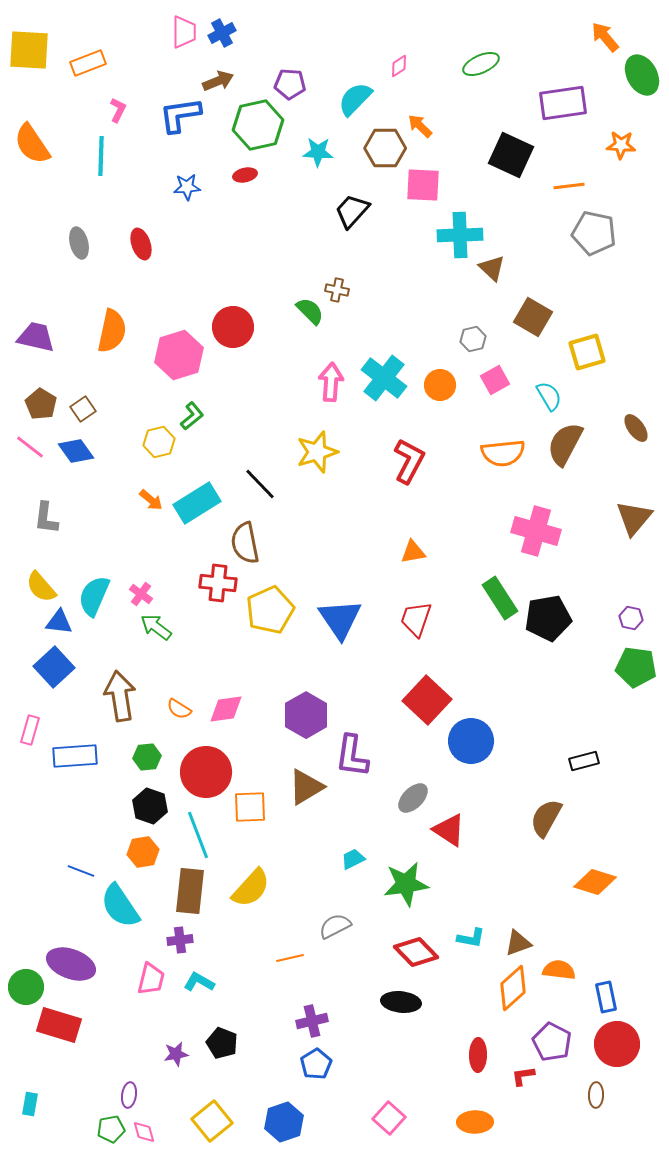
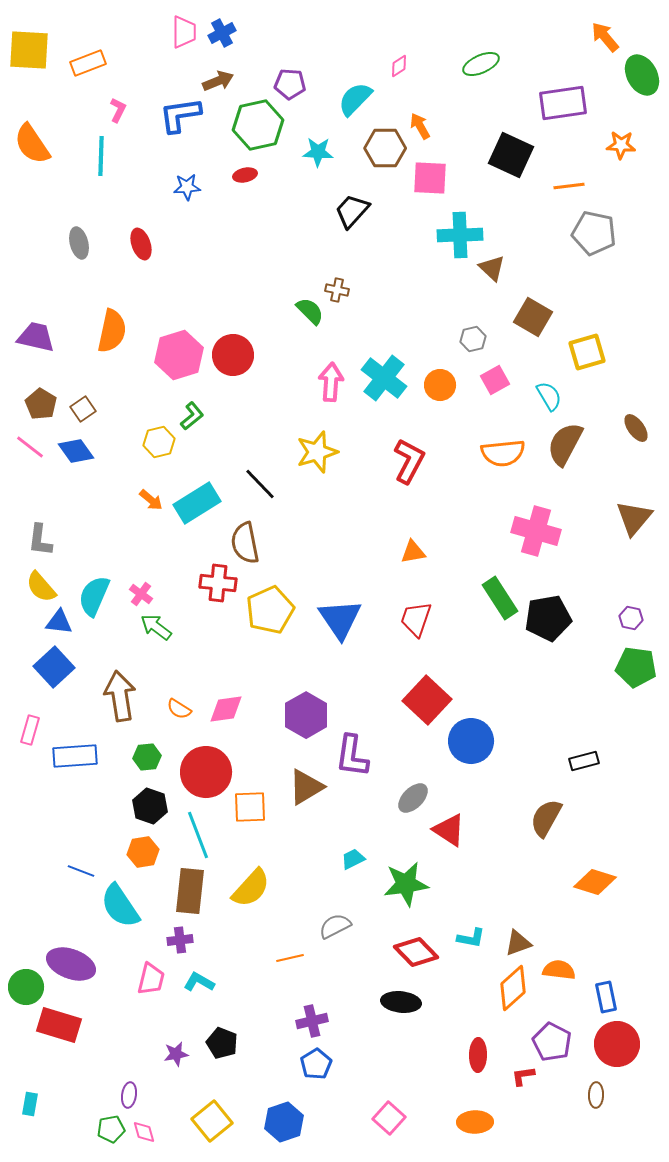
orange arrow at (420, 126): rotated 16 degrees clockwise
pink square at (423, 185): moved 7 px right, 7 px up
red circle at (233, 327): moved 28 px down
gray L-shape at (46, 518): moved 6 px left, 22 px down
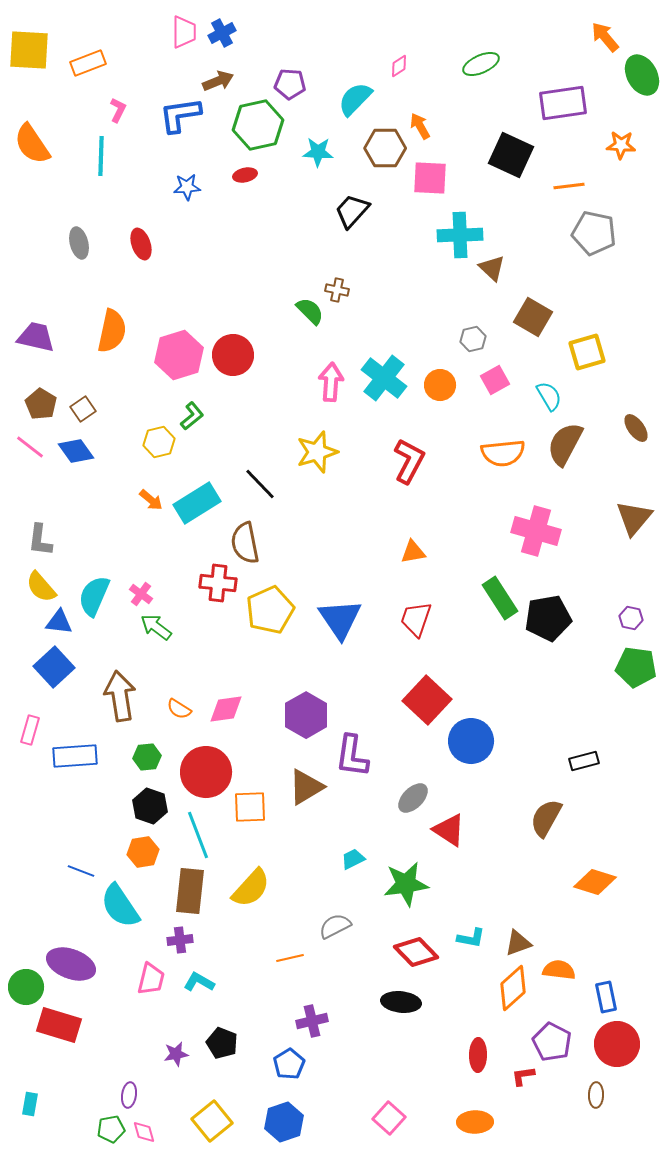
blue pentagon at (316, 1064): moved 27 px left
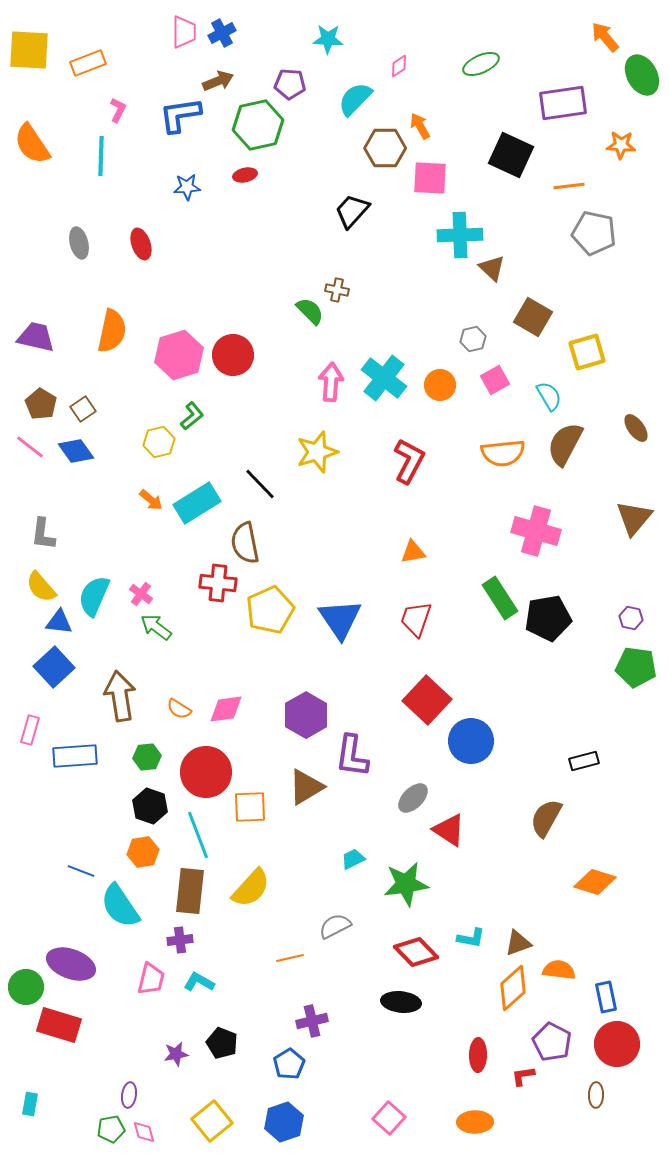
cyan star at (318, 152): moved 10 px right, 113 px up
gray L-shape at (40, 540): moved 3 px right, 6 px up
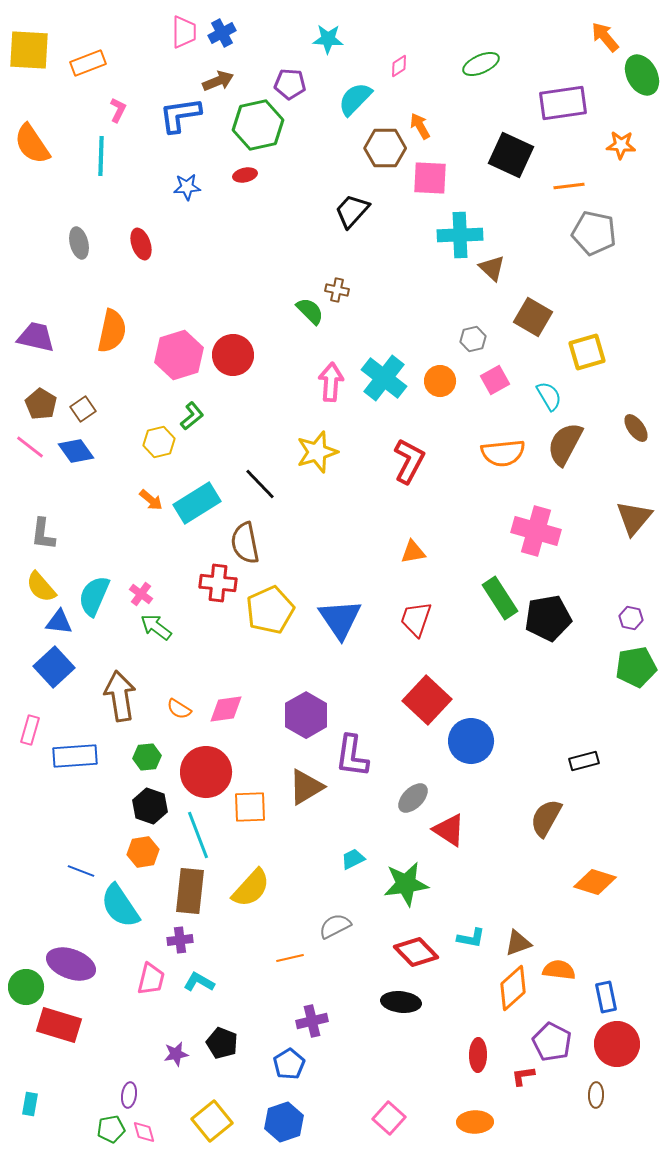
orange circle at (440, 385): moved 4 px up
green pentagon at (636, 667): rotated 18 degrees counterclockwise
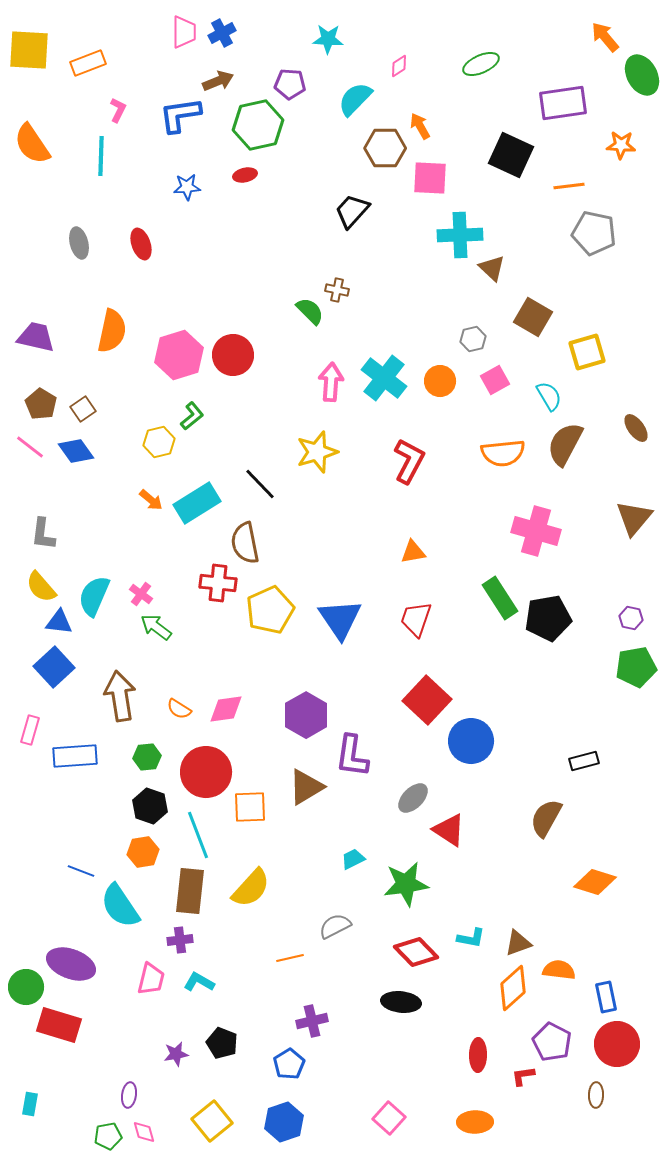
green pentagon at (111, 1129): moved 3 px left, 7 px down
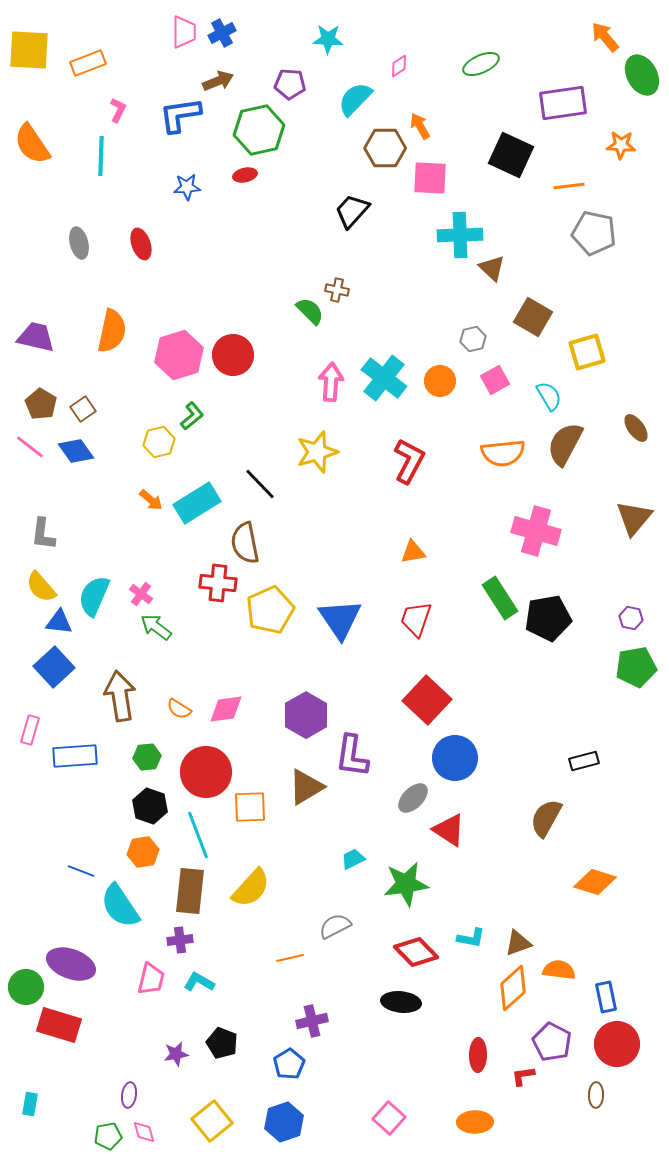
green hexagon at (258, 125): moved 1 px right, 5 px down
blue circle at (471, 741): moved 16 px left, 17 px down
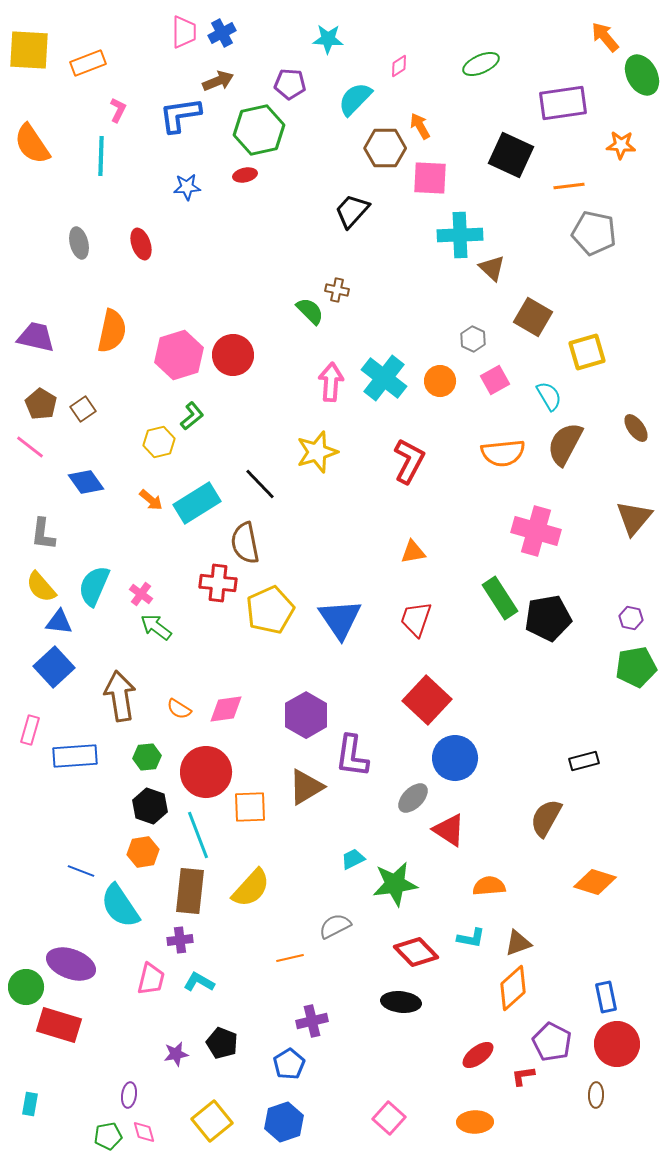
gray hexagon at (473, 339): rotated 20 degrees counterclockwise
blue diamond at (76, 451): moved 10 px right, 31 px down
cyan semicircle at (94, 596): moved 10 px up
green star at (406, 884): moved 11 px left
orange semicircle at (559, 970): moved 70 px left, 84 px up; rotated 12 degrees counterclockwise
red ellipse at (478, 1055): rotated 52 degrees clockwise
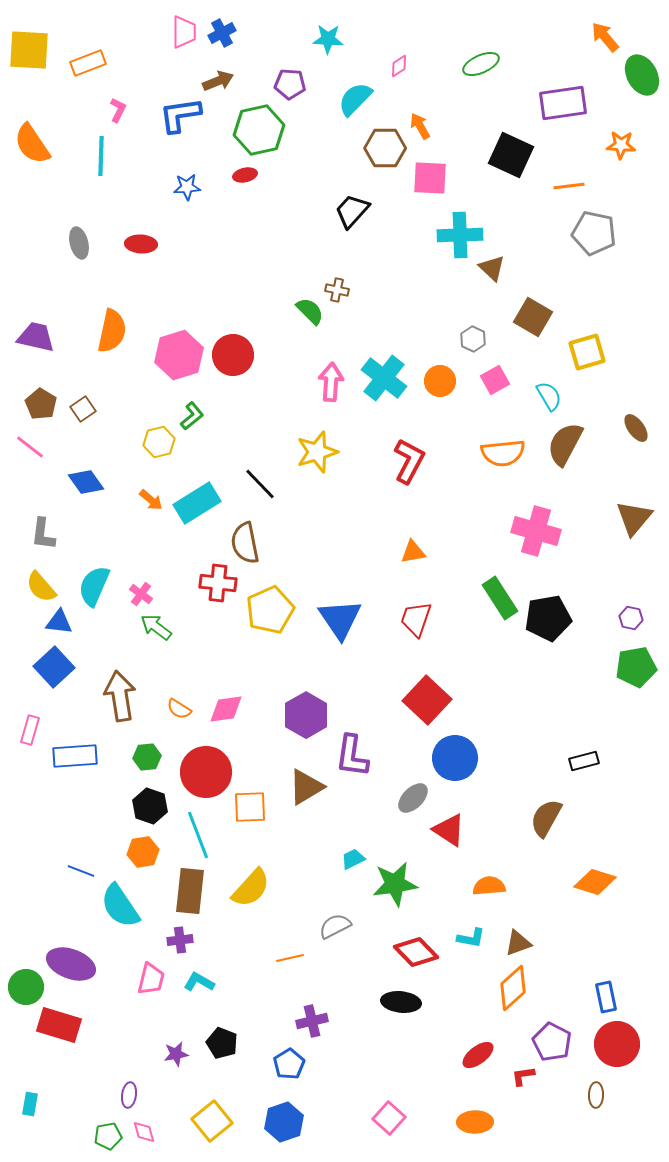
red ellipse at (141, 244): rotated 68 degrees counterclockwise
